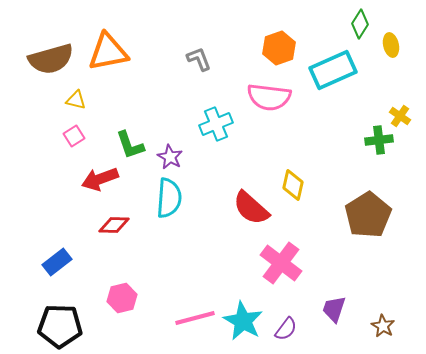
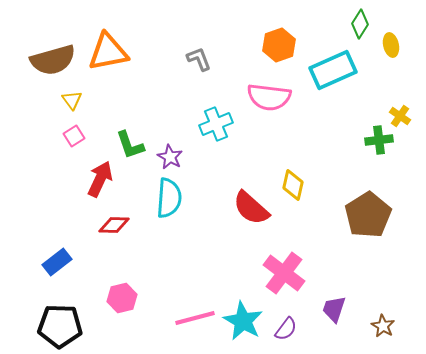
orange hexagon: moved 3 px up
brown semicircle: moved 2 px right, 1 px down
yellow triangle: moved 4 px left; rotated 40 degrees clockwise
red arrow: rotated 135 degrees clockwise
pink cross: moved 3 px right, 10 px down
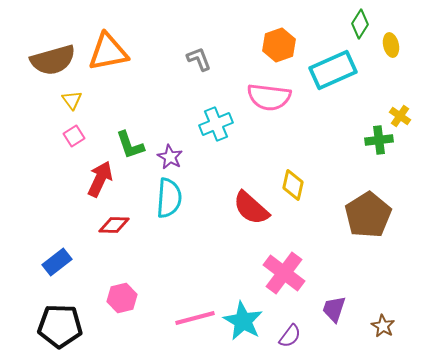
purple semicircle: moved 4 px right, 7 px down
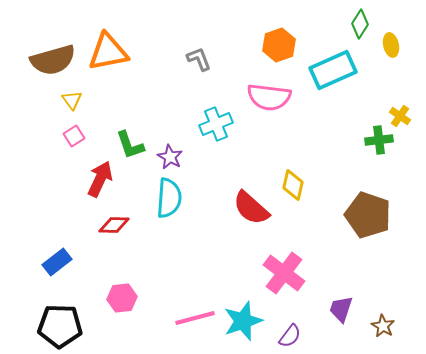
brown pentagon: rotated 21 degrees counterclockwise
pink hexagon: rotated 8 degrees clockwise
purple trapezoid: moved 7 px right
cyan star: rotated 24 degrees clockwise
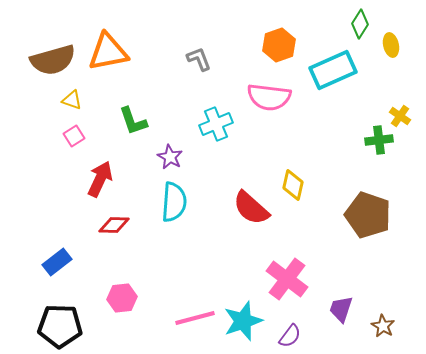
yellow triangle: rotated 35 degrees counterclockwise
green L-shape: moved 3 px right, 24 px up
cyan semicircle: moved 5 px right, 4 px down
pink cross: moved 3 px right, 6 px down
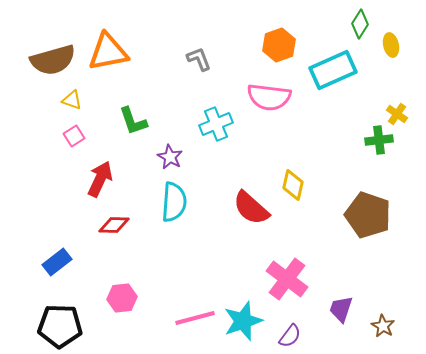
yellow cross: moved 3 px left, 2 px up
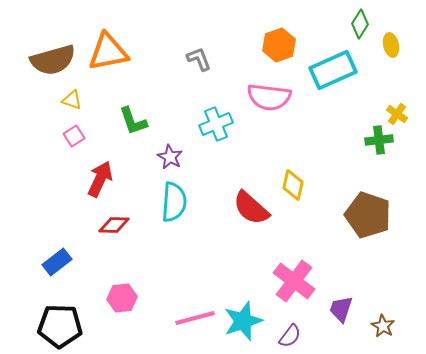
pink cross: moved 7 px right, 2 px down
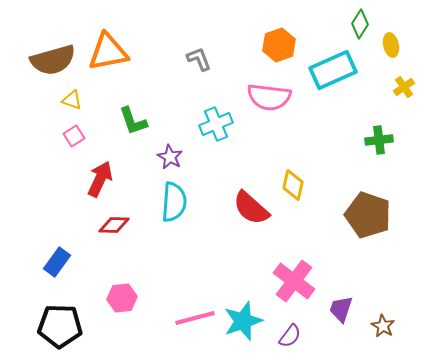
yellow cross: moved 7 px right, 27 px up; rotated 20 degrees clockwise
blue rectangle: rotated 16 degrees counterclockwise
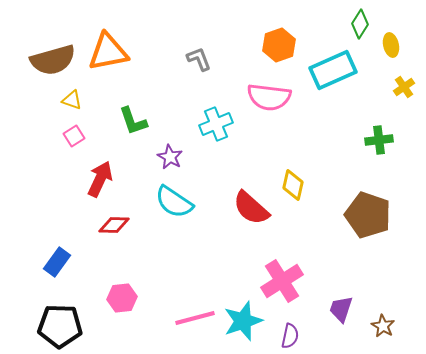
cyan semicircle: rotated 120 degrees clockwise
pink cross: moved 12 px left; rotated 21 degrees clockwise
purple semicircle: rotated 25 degrees counterclockwise
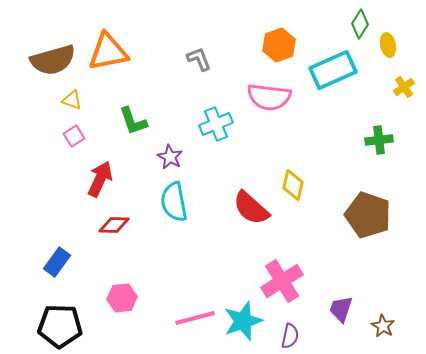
yellow ellipse: moved 3 px left
cyan semicircle: rotated 45 degrees clockwise
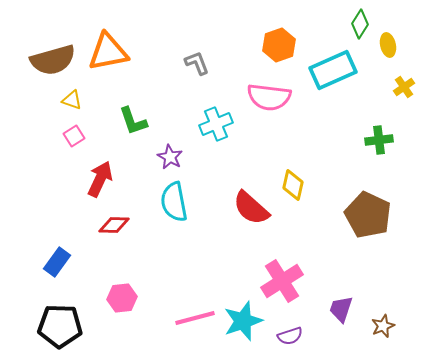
gray L-shape: moved 2 px left, 4 px down
brown pentagon: rotated 6 degrees clockwise
brown star: rotated 20 degrees clockwise
purple semicircle: rotated 60 degrees clockwise
